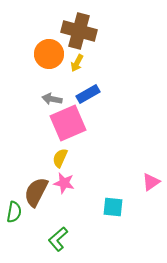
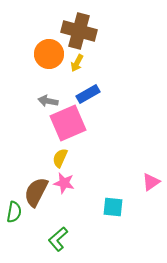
gray arrow: moved 4 px left, 2 px down
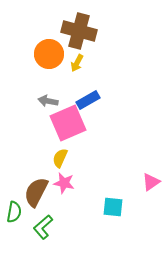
blue rectangle: moved 6 px down
green L-shape: moved 15 px left, 12 px up
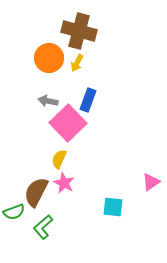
orange circle: moved 4 px down
blue rectangle: rotated 40 degrees counterclockwise
pink square: rotated 21 degrees counterclockwise
yellow semicircle: moved 1 px left, 1 px down
pink star: rotated 15 degrees clockwise
green semicircle: rotated 60 degrees clockwise
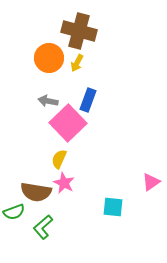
brown semicircle: rotated 108 degrees counterclockwise
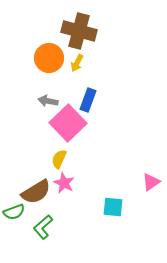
brown semicircle: rotated 40 degrees counterclockwise
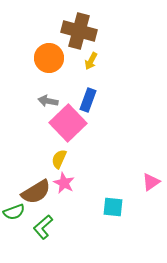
yellow arrow: moved 14 px right, 2 px up
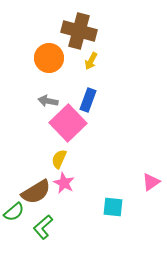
green semicircle: rotated 20 degrees counterclockwise
